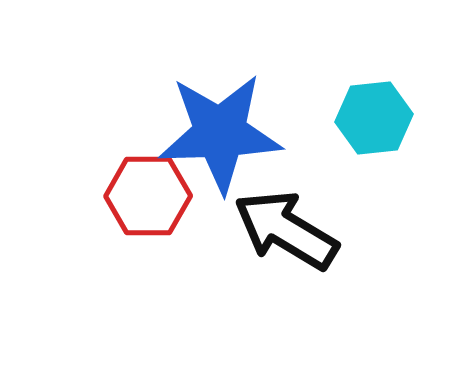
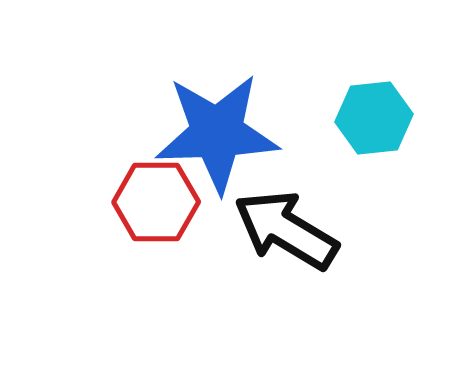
blue star: moved 3 px left
red hexagon: moved 8 px right, 6 px down
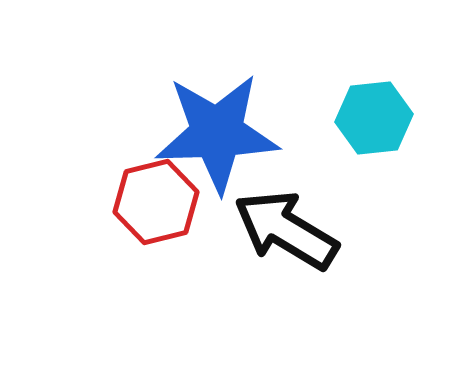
red hexagon: rotated 14 degrees counterclockwise
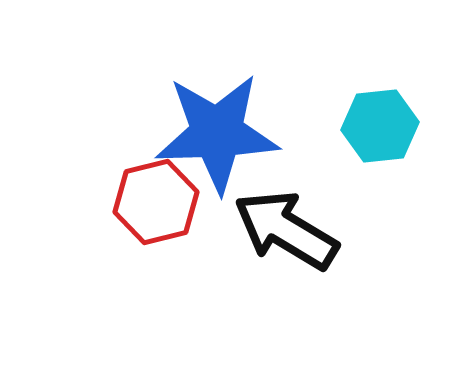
cyan hexagon: moved 6 px right, 8 px down
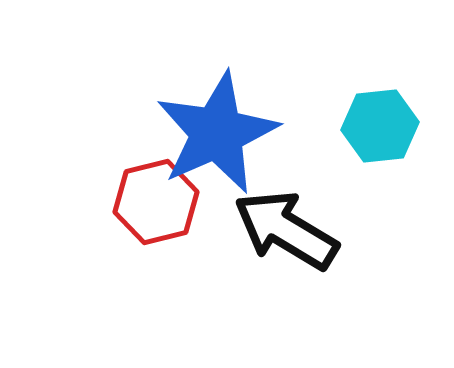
blue star: rotated 22 degrees counterclockwise
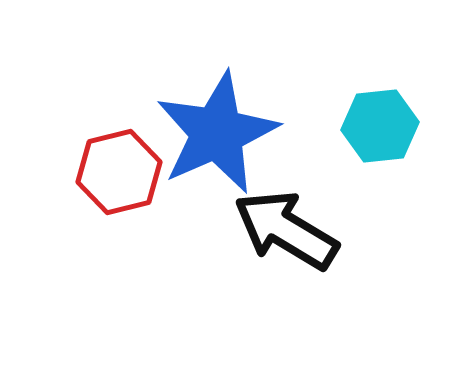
red hexagon: moved 37 px left, 30 px up
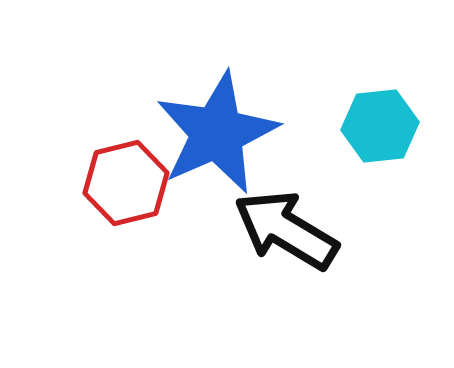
red hexagon: moved 7 px right, 11 px down
